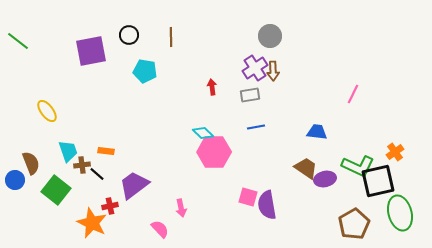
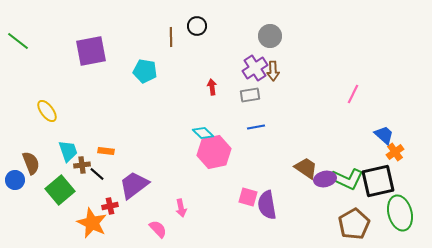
black circle: moved 68 px right, 9 px up
blue trapezoid: moved 67 px right, 3 px down; rotated 35 degrees clockwise
pink hexagon: rotated 12 degrees counterclockwise
green L-shape: moved 11 px left, 13 px down
green square: moved 4 px right; rotated 12 degrees clockwise
pink semicircle: moved 2 px left
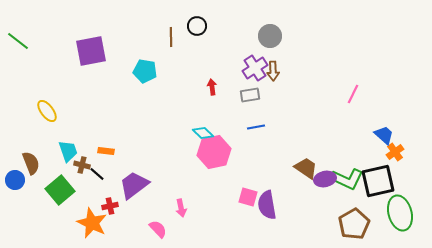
brown cross: rotated 21 degrees clockwise
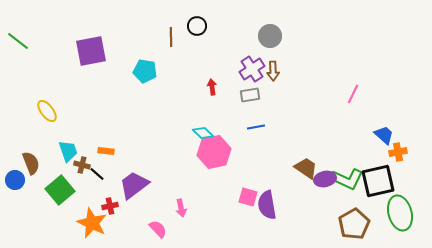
purple cross: moved 3 px left, 1 px down
orange cross: moved 3 px right; rotated 24 degrees clockwise
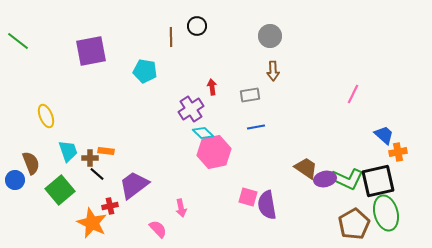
purple cross: moved 61 px left, 40 px down
yellow ellipse: moved 1 px left, 5 px down; rotated 15 degrees clockwise
brown cross: moved 8 px right, 7 px up; rotated 14 degrees counterclockwise
green ellipse: moved 14 px left
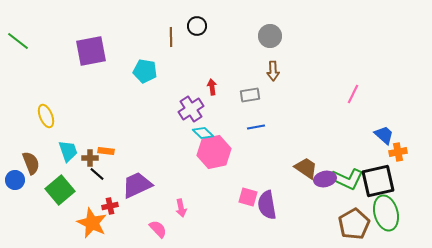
purple trapezoid: moved 3 px right; rotated 12 degrees clockwise
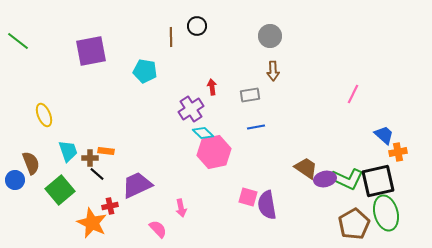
yellow ellipse: moved 2 px left, 1 px up
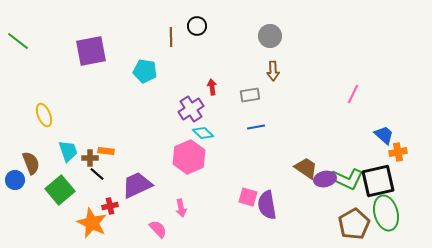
pink hexagon: moved 25 px left, 5 px down; rotated 12 degrees counterclockwise
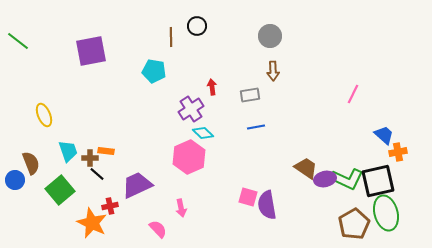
cyan pentagon: moved 9 px right
